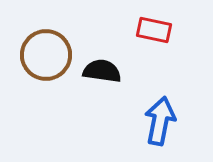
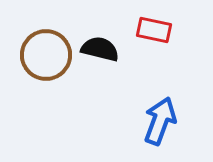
black semicircle: moved 2 px left, 22 px up; rotated 6 degrees clockwise
blue arrow: rotated 9 degrees clockwise
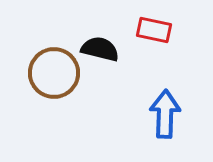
brown circle: moved 8 px right, 18 px down
blue arrow: moved 5 px right, 7 px up; rotated 18 degrees counterclockwise
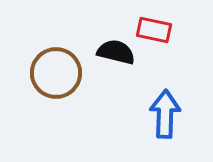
black semicircle: moved 16 px right, 3 px down
brown circle: moved 2 px right
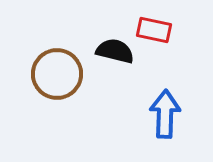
black semicircle: moved 1 px left, 1 px up
brown circle: moved 1 px right, 1 px down
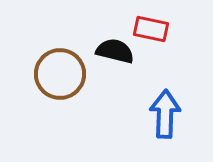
red rectangle: moved 3 px left, 1 px up
brown circle: moved 3 px right
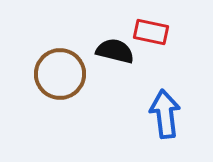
red rectangle: moved 3 px down
blue arrow: rotated 9 degrees counterclockwise
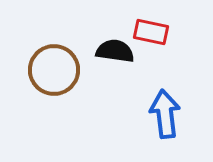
black semicircle: rotated 6 degrees counterclockwise
brown circle: moved 6 px left, 4 px up
